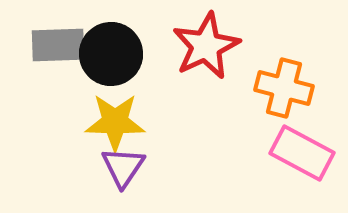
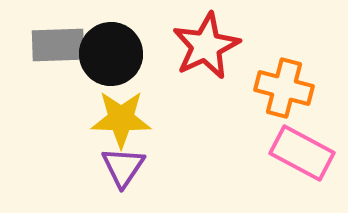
yellow star: moved 6 px right, 3 px up
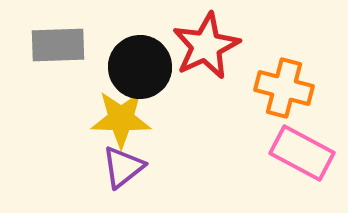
black circle: moved 29 px right, 13 px down
purple triangle: rotated 18 degrees clockwise
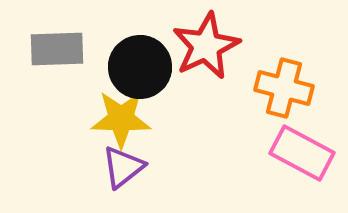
gray rectangle: moved 1 px left, 4 px down
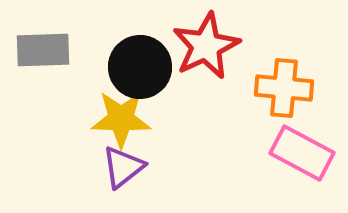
gray rectangle: moved 14 px left, 1 px down
orange cross: rotated 10 degrees counterclockwise
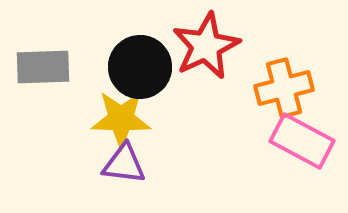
gray rectangle: moved 17 px down
orange cross: rotated 20 degrees counterclockwise
pink rectangle: moved 12 px up
purple triangle: moved 1 px right, 3 px up; rotated 45 degrees clockwise
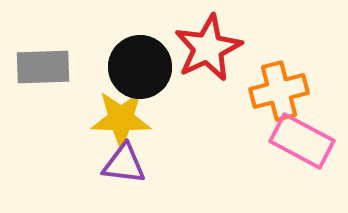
red star: moved 2 px right, 2 px down
orange cross: moved 5 px left, 3 px down
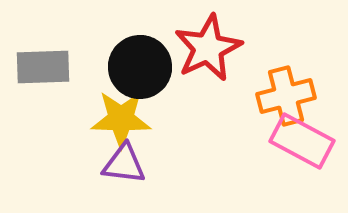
orange cross: moved 7 px right, 5 px down
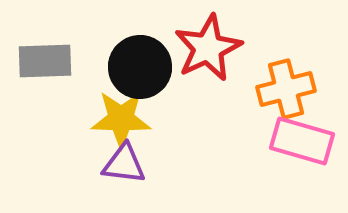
gray rectangle: moved 2 px right, 6 px up
orange cross: moved 7 px up
pink rectangle: rotated 12 degrees counterclockwise
